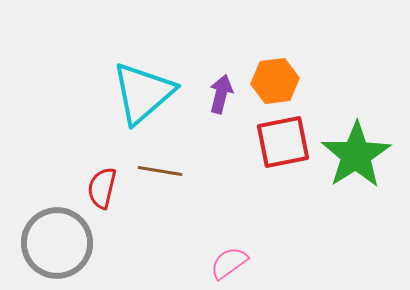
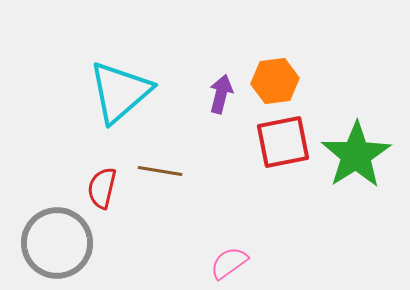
cyan triangle: moved 23 px left, 1 px up
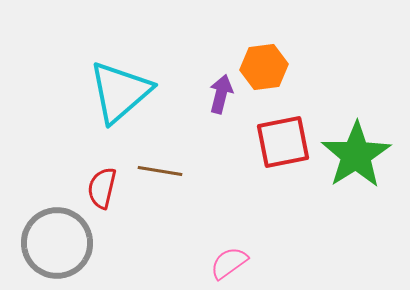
orange hexagon: moved 11 px left, 14 px up
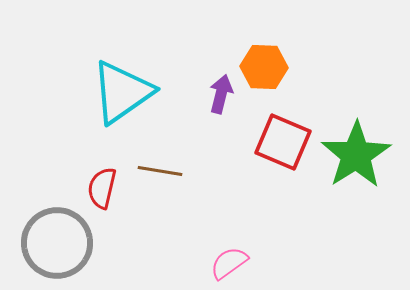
orange hexagon: rotated 9 degrees clockwise
cyan triangle: moved 2 px right; rotated 6 degrees clockwise
red square: rotated 34 degrees clockwise
